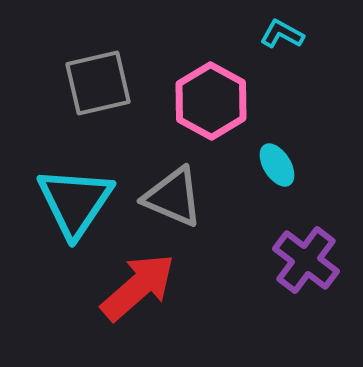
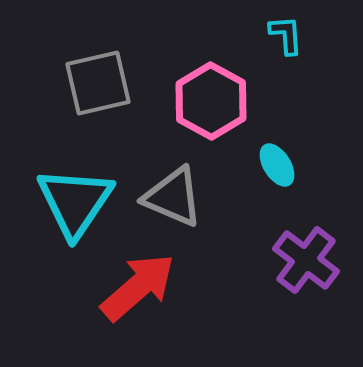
cyan L-shape: moved 4 px right, 1 px down; rotated 57 degrees clockwise
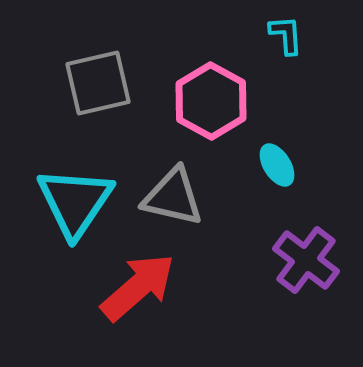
gray triangle: rotated 10 degrees counterclockwise
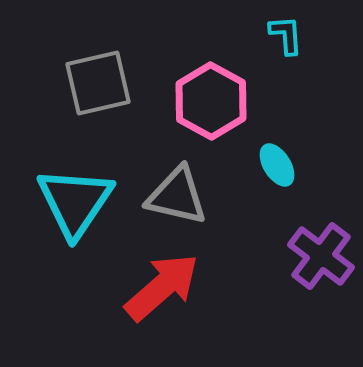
gray triangle: moved 4 px right, 1 px up
purple cross: moved 15 px right, 4 px up
red arrow: moved 24 px right
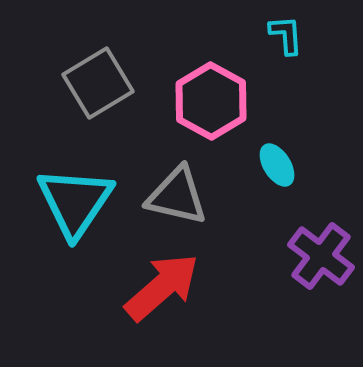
gray square: rotated 18 degrees counterclockwise
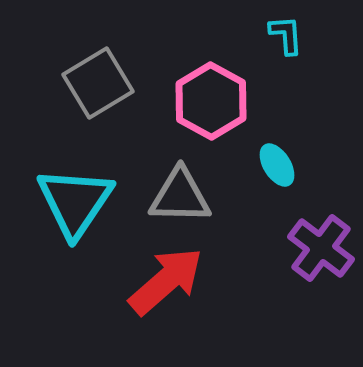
gray triangle: moved 3 px right; rotated 12 degrees counterclockwise
purple cross: moved 8 px up
red arrow: moved 4 px right, 6 px up
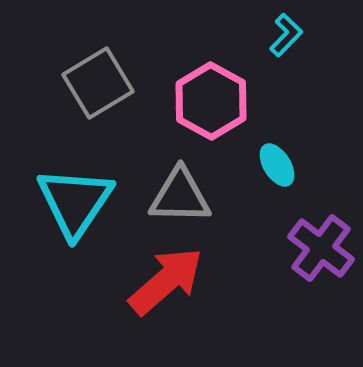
cyan L-shape: rotated 48 degrees clockwise
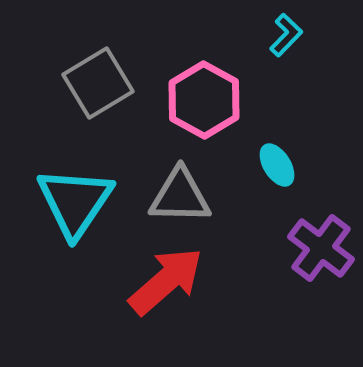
pink hexagon: moved 7 px left, 1 px up
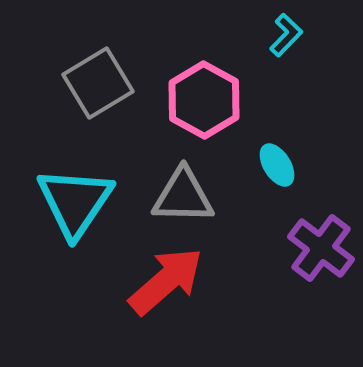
gray triangle: moved 3 px right
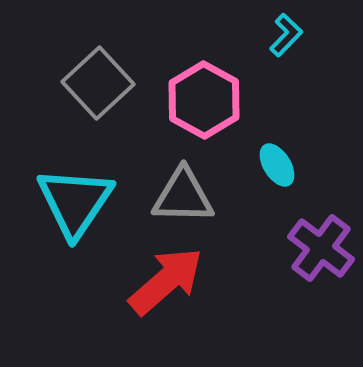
gray square: rotated 12 degrees counterclockwise
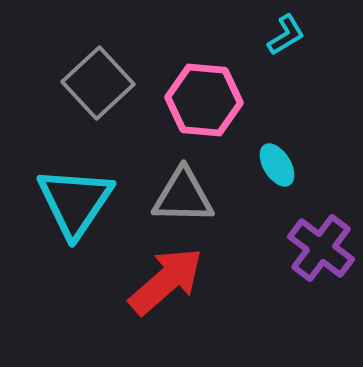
cyan L-shape: rotated 15 degrees clockwise
pink hexagon: rotated 24 degrees counterclockwise
